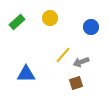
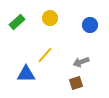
blue circle: moved 1 px left, 2 px up
yellow line: moved 18 px left
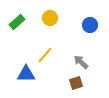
gray arrow: rotated 63 degrees clockwise
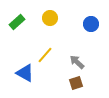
blue circle: moved 1 px right, 1 px up
gray arrow: moved 4 px left
blue triangle: moved 1 px left, 1 px up; rotated 30 degrees clockwise
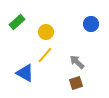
yellow circle: moved 4 px left, 14 px down
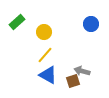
yellow circle: moved 2 px left
gray arrow: moved 5 px right, 9 px down; rotated 28 degrees counterclockwise
blue triangle: moved 23 px right, 2 px down
brown square: moved 3 px left, 2 px up
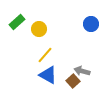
yellow circle: moved 5 px left, 3 px up
brown square: rotated 24 degrees counterclockwise
